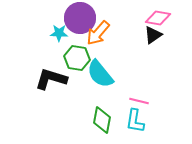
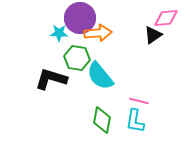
pink diamond: moved 8 px right; rotated 15 degrees counterclockwise
orange arrow: rotated 136 degrees counterclockwise
cyan semicircle: moved 2 px down
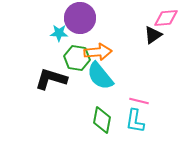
orange arrow: moved 19 px down
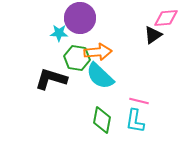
cyan semicircle: rotated 8 degrees counterclockwise
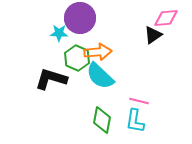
green hexagon: rotated 15 degrees clockwise
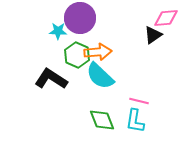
cyan star: moved 1 px left, 2 px up
green hexagon: moved 3 px up
black L-shape: rotated 16 degrees clockwise
green diamond: rotated 32 degrees counterclockwise
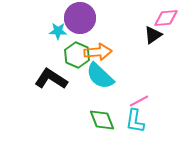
pink line: rotated 42 degrees counterclockwise
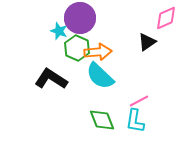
pink diamond: rotated 20 degrees counterclockwise
cyan star: moved 1 px right; rotated 18 degrees clockwise
black triangle: moved 6 px left, 7 px down
green hexagon: moved 7 px up
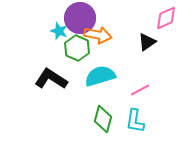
orange arrow: moved 17 px up; rotated 16 degrees clockwise
cyan semicircle: rotated 120 degrees clockwise
pink line: moved 1 px right, 11 px up
green diamond: moved 1 px right, 1 px up; rotated 36 degrees clockwise
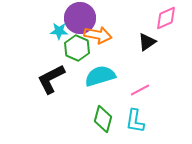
cyan star: rotated 18 degrees counterclockwise
black L-shape: rotated 60 degrees counterclockwise
